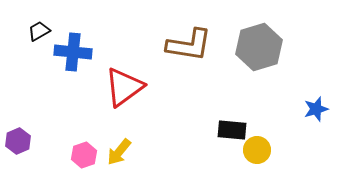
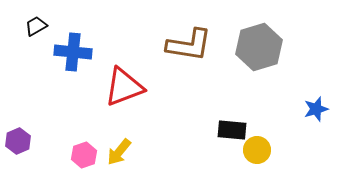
black trapezoid: moved 3 px left, 5 px up
red triangle: rotated 15 degrees clockwise
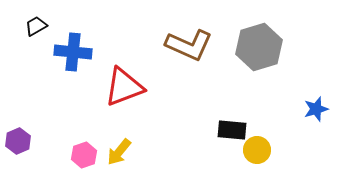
brown L-shape: rotated 15 degrees clockwise
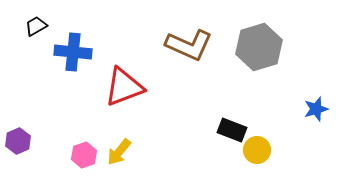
black rectangle: rotated 16 degrees clockwise
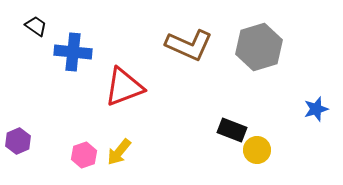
black trapezoid: rotated 65 degrees clockwise
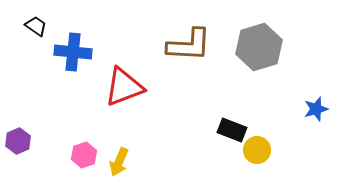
brown L-shape: rotated 21 degrees counterclockwise
yellow arrow: moved 10 px down; rotated 16 degrees counterclockwise
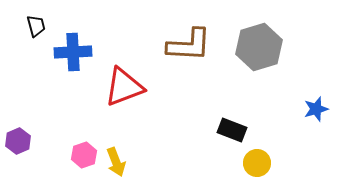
black trapezoid: rotated 40 degrees clockwise
blue cross: rotated 9 degrees counterclockwise
yellow circle: moved 13 px down
yellow arrow: moved 3 px left; rotated 44 degrees counterclockwise
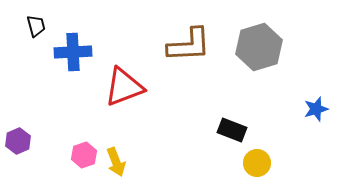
brown L-shape: rotated 6 degrees counterclockwise
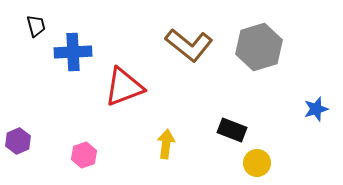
brown L-shape: rotated 42 degrees clockwise
yellow arrow: moved 50 px right, 18 px up; rotated 152 degrees counterclockwise
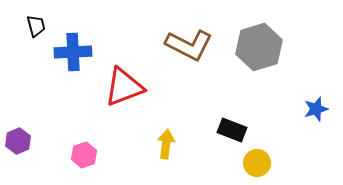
brown L-shape: rotated 12 degrees counterclockwise
